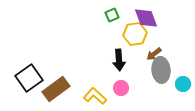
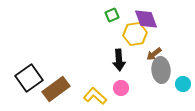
purple diamond: moved 1 px down
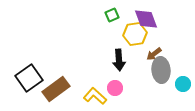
pink circle: moved 6 px left
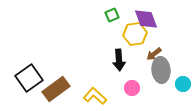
pink circle: moved 17 px right
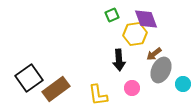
gray ellipse: rotated 30 degrees clockwise
yellow L-shape: moved 3 px right, 1 px up; rotated 140 degrees counterclockwise
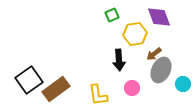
purple diamond: moved 13 px right, 2 px up
black square: moved 2 px down
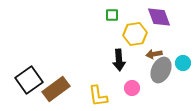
green square: rotated 24 degrees clockwise
brown arrow: rotated 28 degrees clockwise
cyan circle: moved 21 px up
yellow L-shape: moved 1 px down
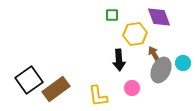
brown arrow: rotated 70 degrees clockwise
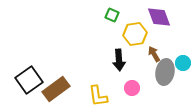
green square: rotated 24 degrees clockwise
gray ellipse: moved 4 px right, 2 px down; rotated 15 degrees counterclockwise
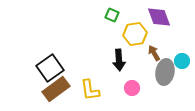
brown arrow: moved 1 px up
cyan circle: moved 1 px left, 2 px up
black square: moved 21 px right, 12 px up
yellow L-shape: moved 8 px left, 6 px up
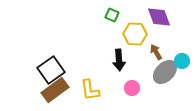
yellow hexagon: rotated 10 degrees clockwise
brown arrow: moved 2 px right, 1 px up
black square: moved 1 px right, 2 px down
gray ellipse: rotated 35 degrees clockwise
brown rectangle: moved 1 px left, 1 px down
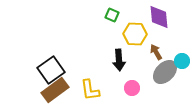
purple diamond: rotated 15 degrees clockwise
